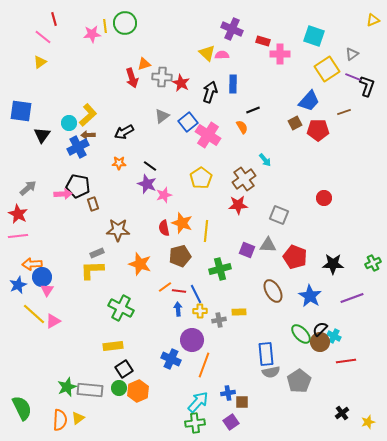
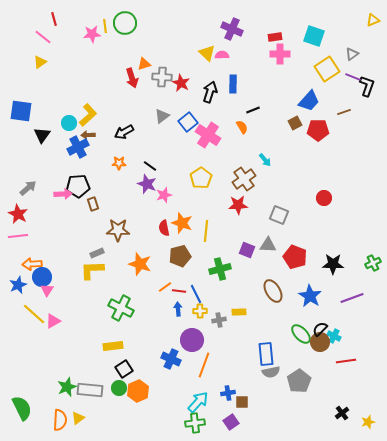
red rectangle at (263, 41): moved 12 px right, 4 px up; rotated 24 degrees counterclockwise
black pentagon at (78, 186): rotated 15 degrees counterclockwise
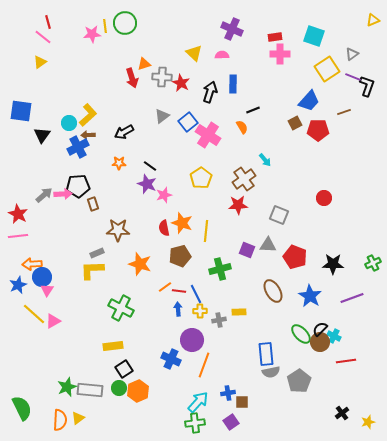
red line at (54, 19): moved 6 px left, 3 px down
yellow triangle at (207, 53): moved 13 px left
gray arrow at (28, 188): moved 16 px right, 7 px down
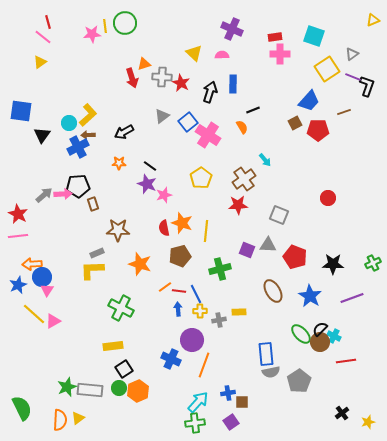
red circle at (324, 198): moved 4 px right
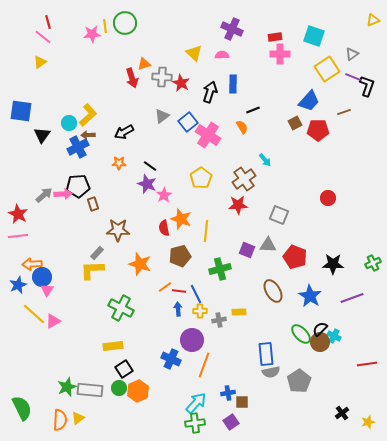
pink star at (164, 195): rotated 14 degrees counterclockwise
orange star at (182, 223): moved 1 px left, 4 px up
gray rectangle at (97, 253): rotated 24 degrees counterclockwise
red line at (346, 361): moved 21 px right, 3 px down
cyan arrow at (198, 402): moved 2 px left, 1 px down
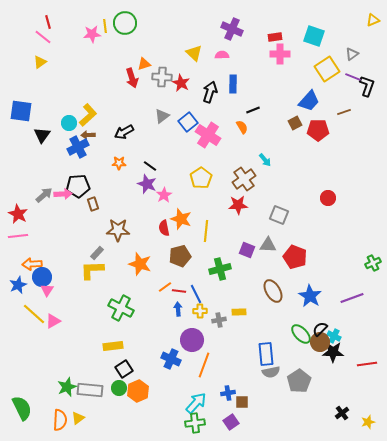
black star at (333, 264): moved 88 px down
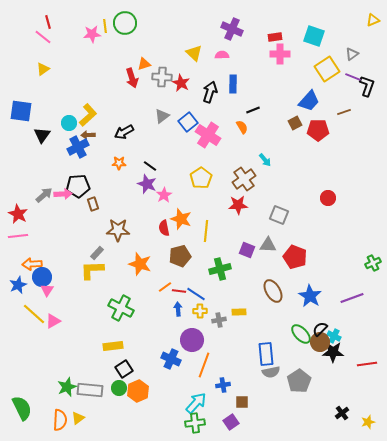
yellow triangle at (40, 62): moved 3 px right, 7 px down
blue line at (196, 294): rotated 30 degrees counterclockwise
blue cross at (228, 393): moved 5 px left, 8 px up
